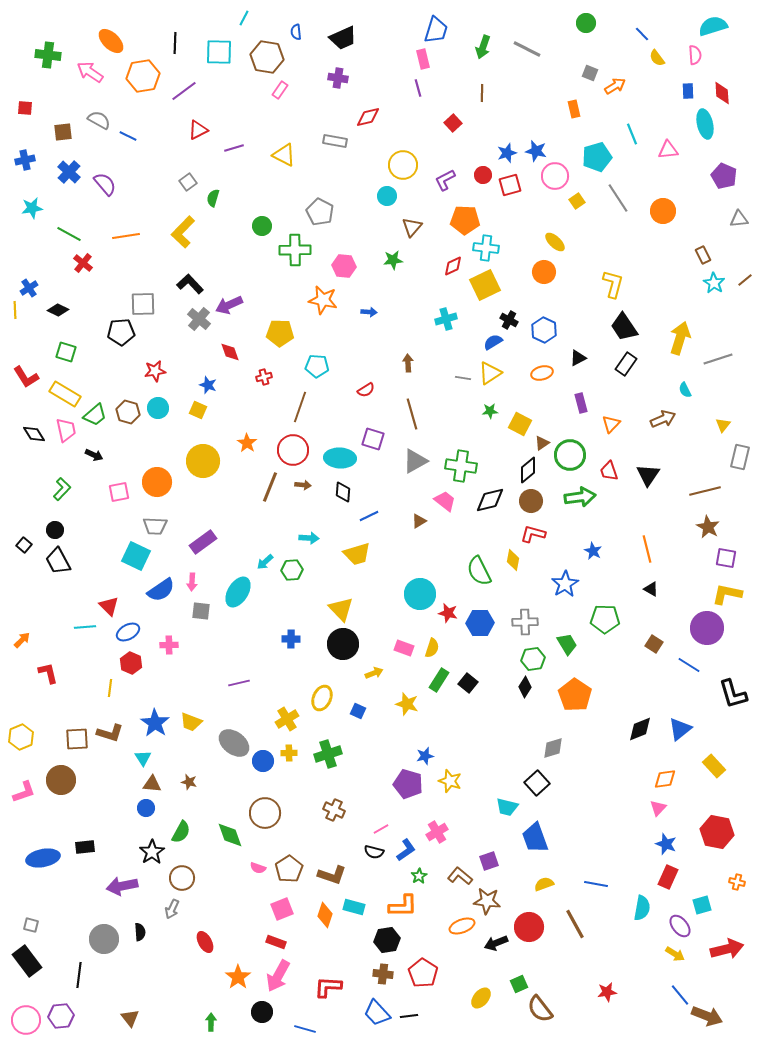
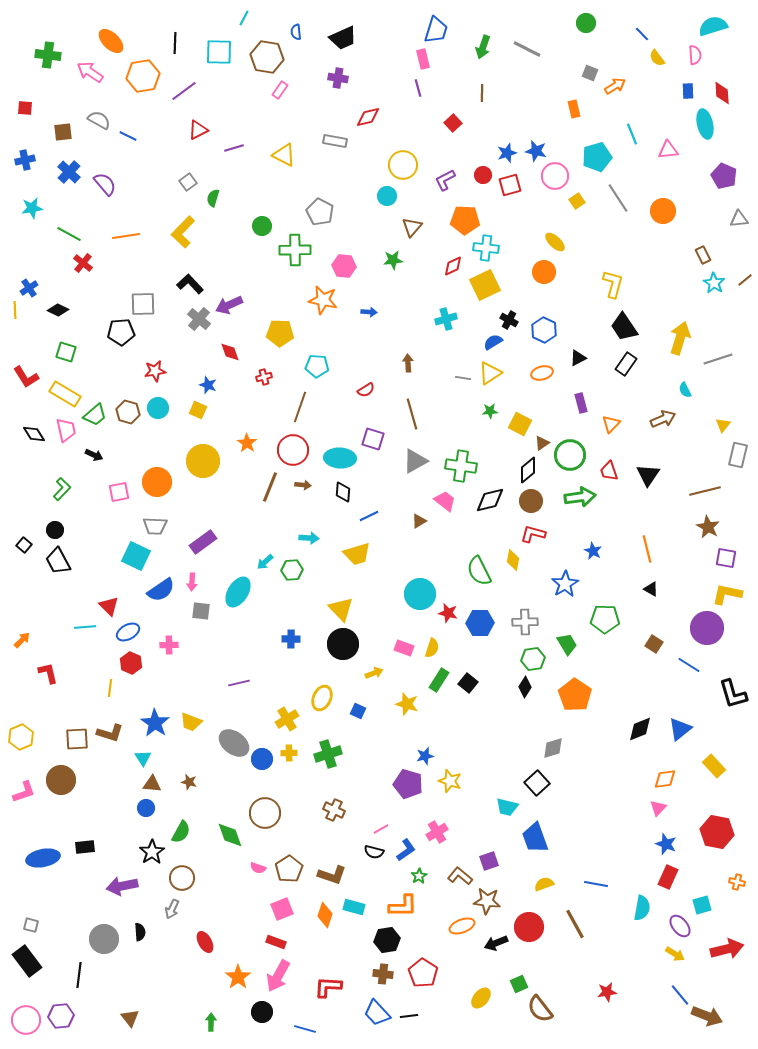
gray rectangle at (740, 457): moved 2 px left, 2 px up
blue circle at (263, 761): moved 1 px left, 2 px up
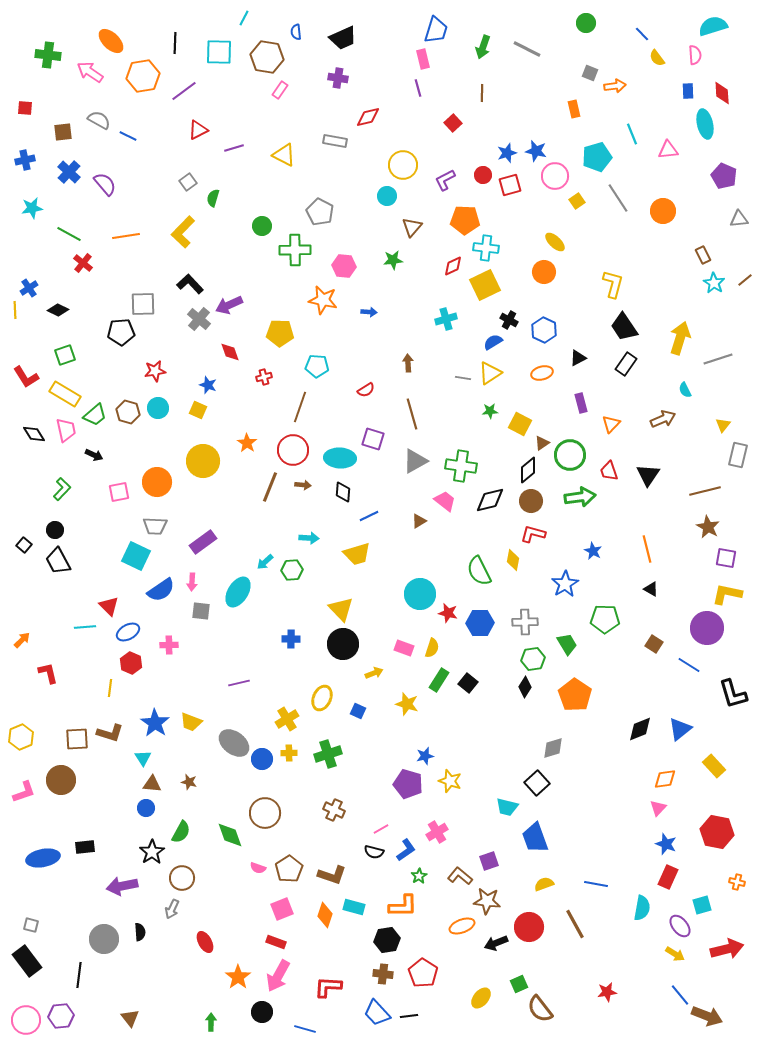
orange arrow at (615, 86): rotated 25 degrees clockwise
green square at (66, 352): moved 1 px left, 3 px down; rotated 35 degrees counterclockwise
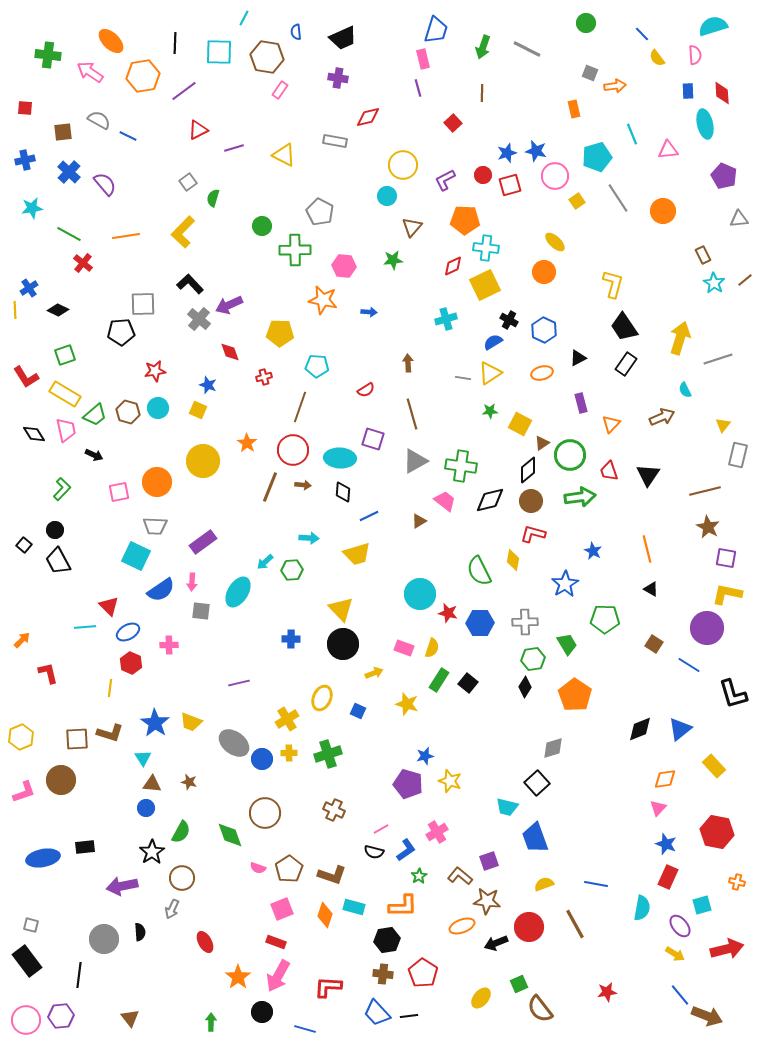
brown arrow at (663, 419): moved 1 px left, 2 px up
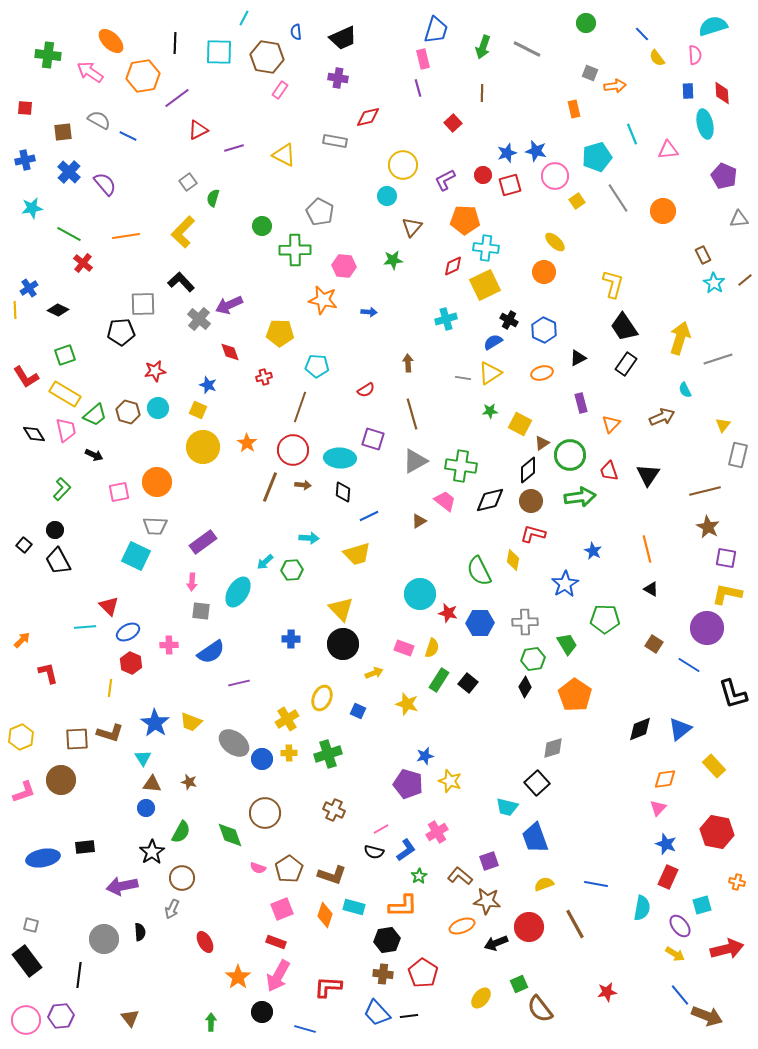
purple line at (184, 91): moved 7 px left, 7 px down
black L-shape at (190, 284): moved 9 px left, 2 px up
yellow circle at (203, 461): moved 14 px up
blue semicircle at (161, 590): moved 50 px right, 62 px down
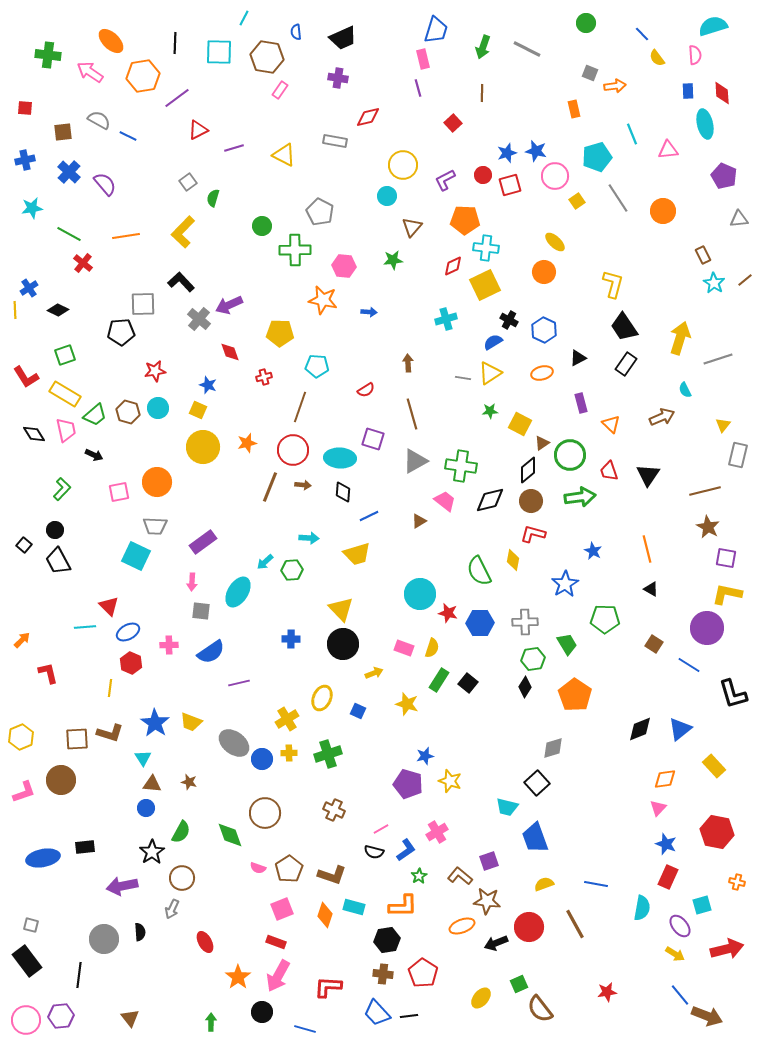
orange triangle at (611, 424): rotated 30 degrees counterclockwise
orange star at (247, 443): rotated 24 degrees clockwise
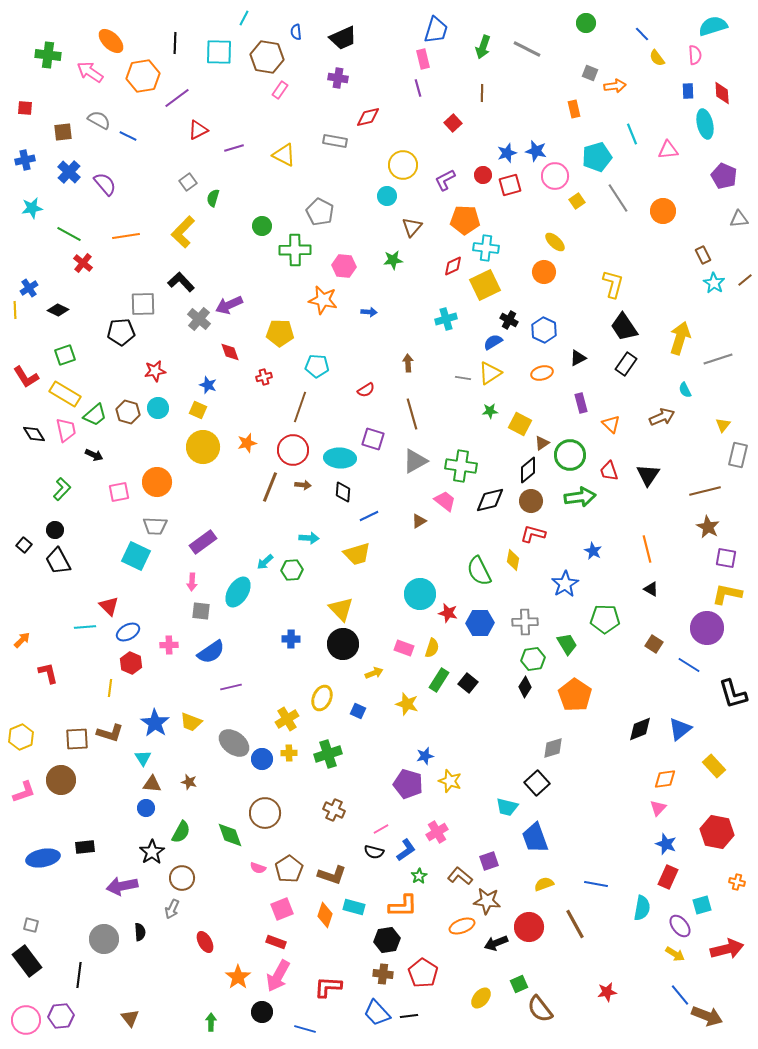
purple line at (239, 683): moved 8 px left, 4 px down
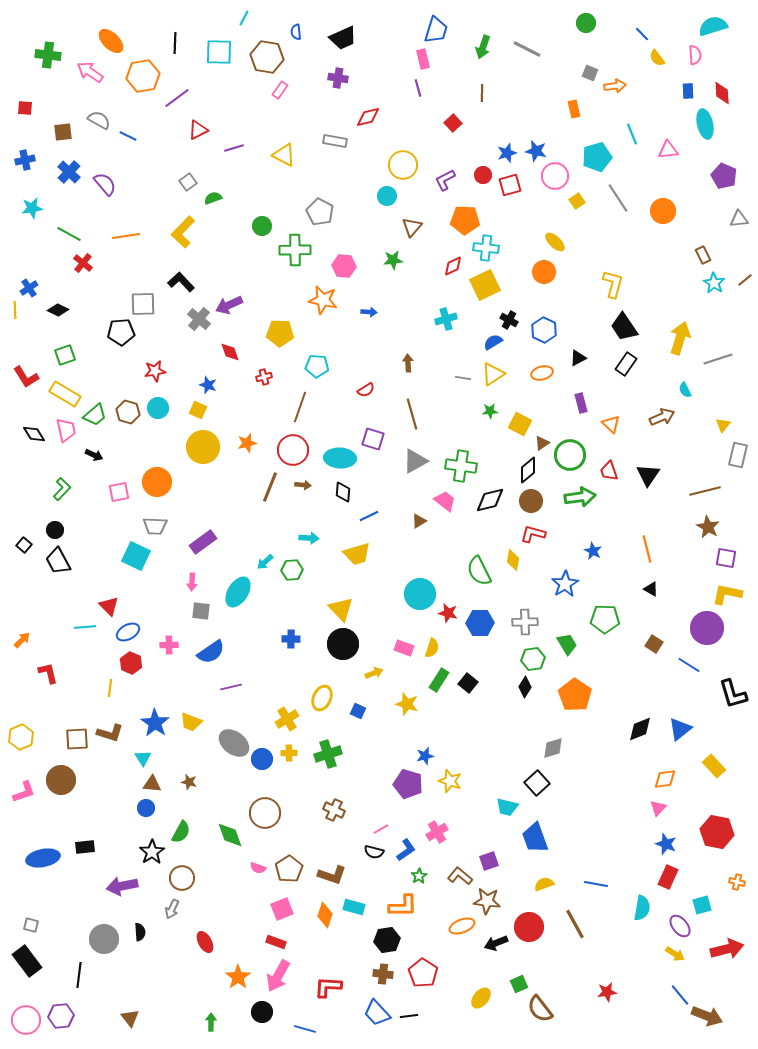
green semicircle at (213, 198): rotated 54 degrees clockwise
yellow triangle at (490, 373): moved 3 px right, 1 px down
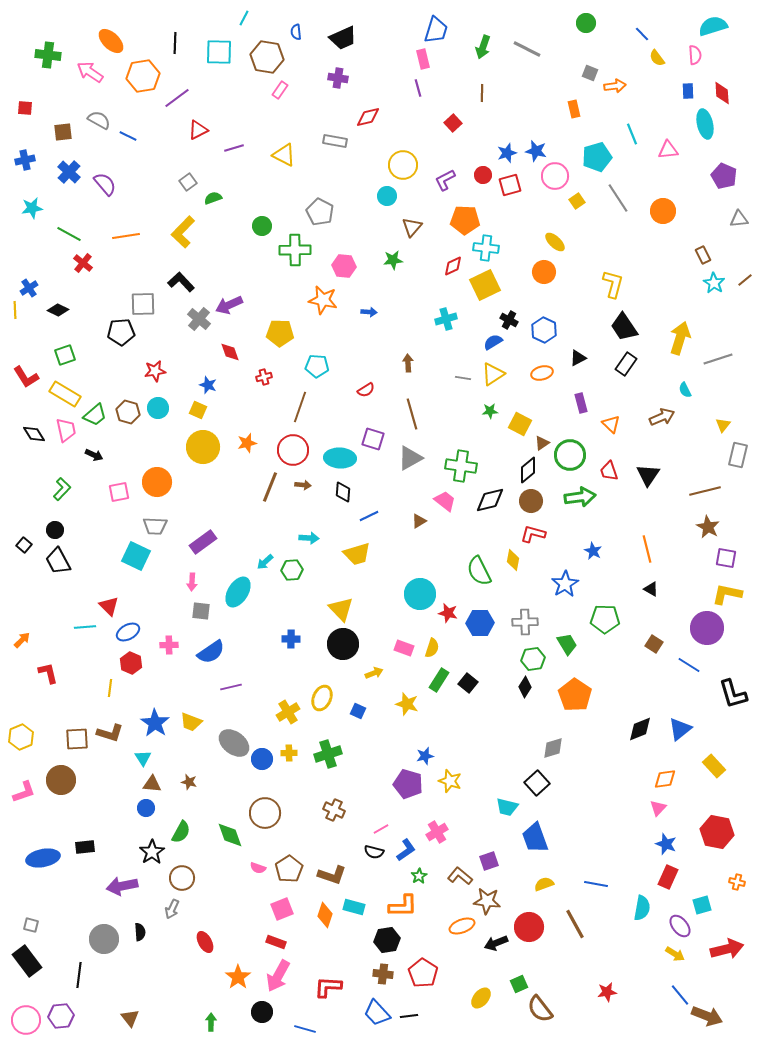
gray triangle at (415, 461): moved 5 px left, 3 px up
yellow cross at (287, 719): moved 1 px right, 7 px up
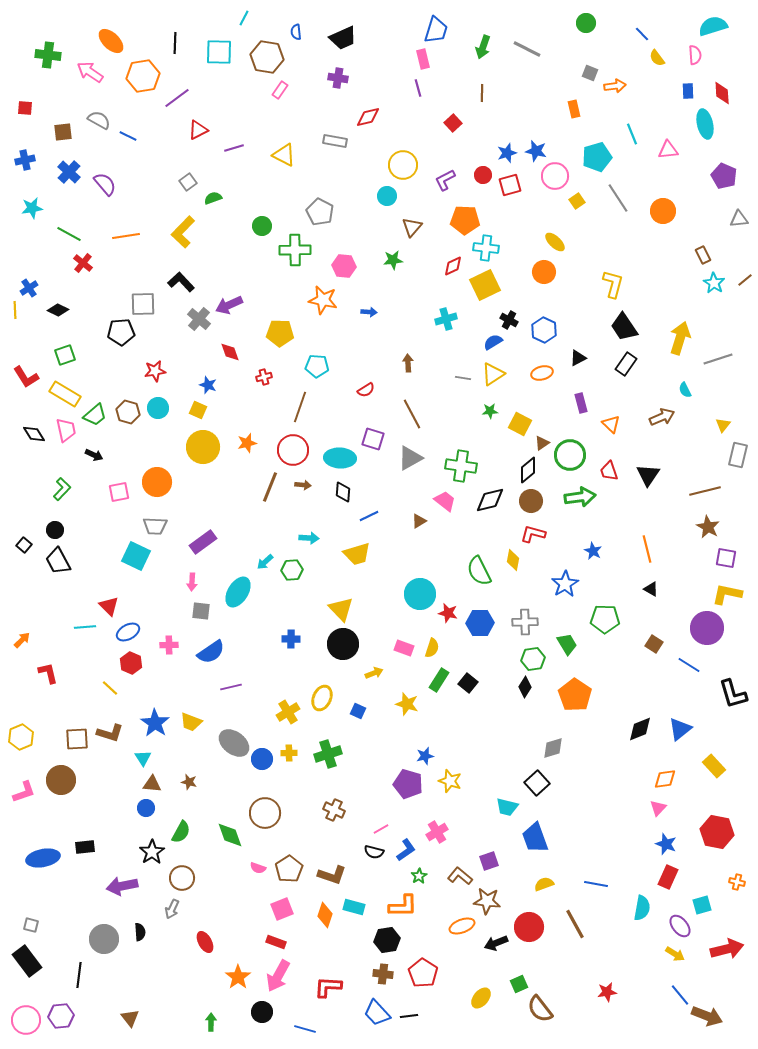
brown line at (412, 414): rotated 12 degrees counterclockwise
yellow line at (110, 688): rotated 54 degrees counterclockwise
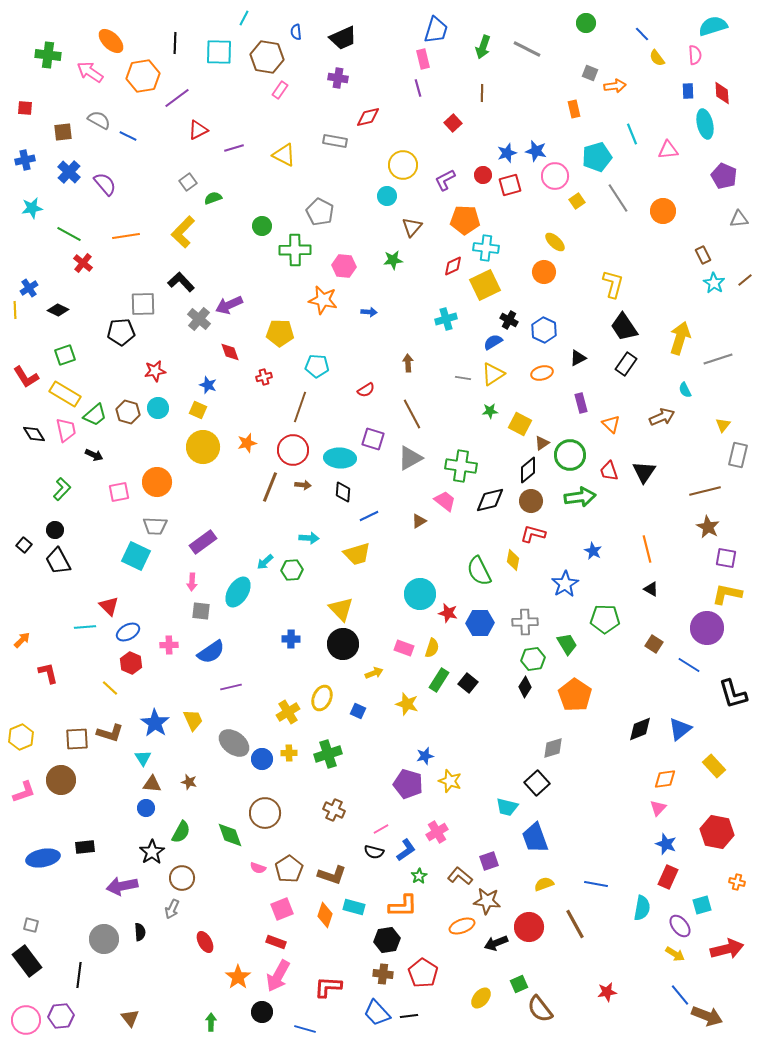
black triangle at (648, 475): moved 4 px left, 3 px up
yellow trapezoid at (191, 722): moved 2 px right, 2 px up; rotated 135 degrees counterclockwise
